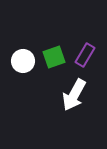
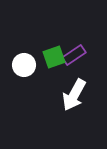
purple rectangle: moved 11 px left; rotated 25 degrees clockwise
white circle: moved 1 px right, 4 px down
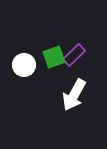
purple rectangle: rotated 10 degrees counterclockwise
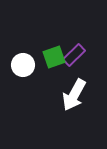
white circle: moved 1 px left
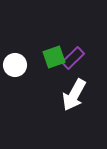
purple rectangle: moved 1 px left, 3 px down
white circle: moved 8 px left
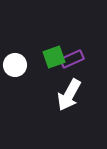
purple rectangle: moved 1 px left, 1 px down; rotated 20 degrees clockwise
white arrow: moved 5 px left
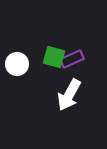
green square: rotated 35 degrees clockwise
white circle: moved 2 px right, 1 px up
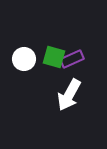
white circle: moved 7 px right, 5 px up
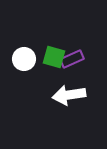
white arrow: rotated 52 degrees clockwise
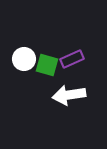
green square: moved 7 px left, 8 px down
